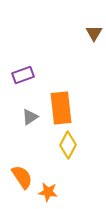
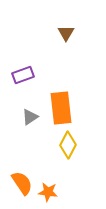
brown triangle: moved 28 px left
orange semicircle: moved 6 px down
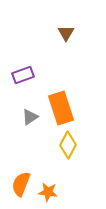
orange rectangle: rotated 12 degrees counterclockwise
orange semicircle: moved 1 px left, 1 px down; rotated 125 degrees counterclockwise
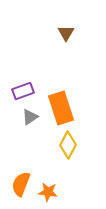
purple rectangle: moved 16 px down
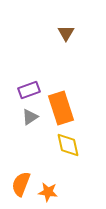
purple rectangle: moved 6 px right, 1 px up
yellow diamond: rotated 40 degrees counterclockwise
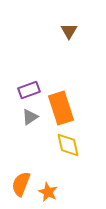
brown triangle: moved 3 px right, 2 px up
orange star: rotated 18 degrees clockwise
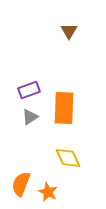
orange rectangle: moved 3 px right; rotated 20 degrees clockwise
yellow diamond: moved 13 px down; rotated 12 degrees counterclockwise
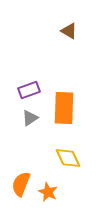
brown triangle: rotated 30 degrees counterclockwise
gray triangle: moved 1 px down
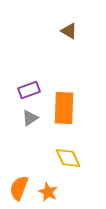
orange semicircle: moved 2 px left, 4 px down
